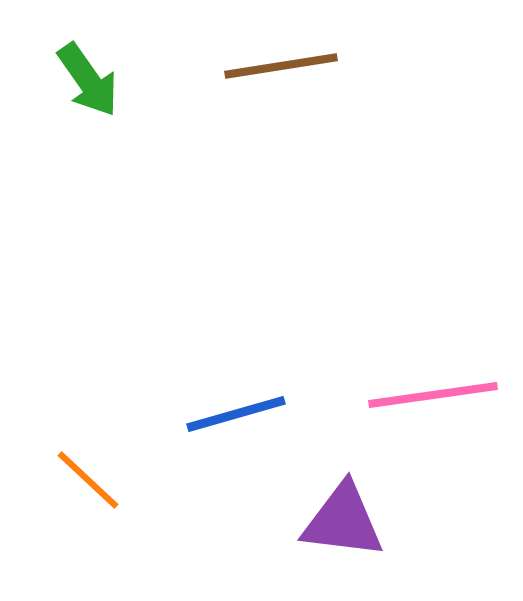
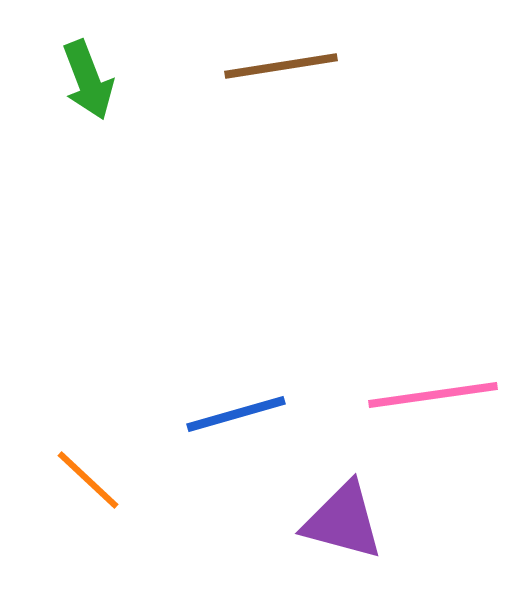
green arrow: rotated 14 degrees clockwise
purple triangle: rotated 8 degrees clockwise
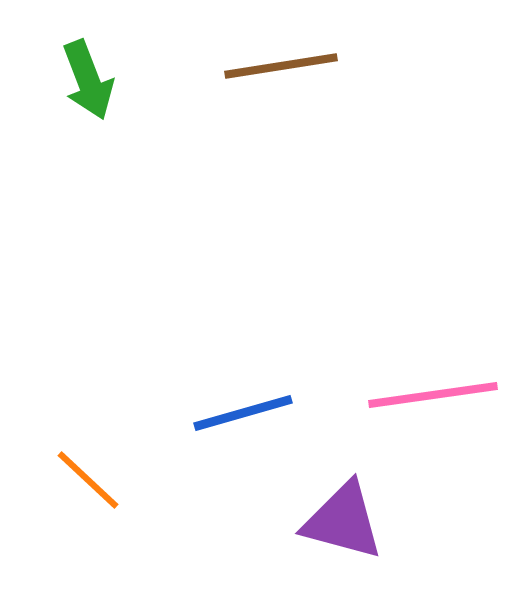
blue line: moved 7 px right, 1 px up
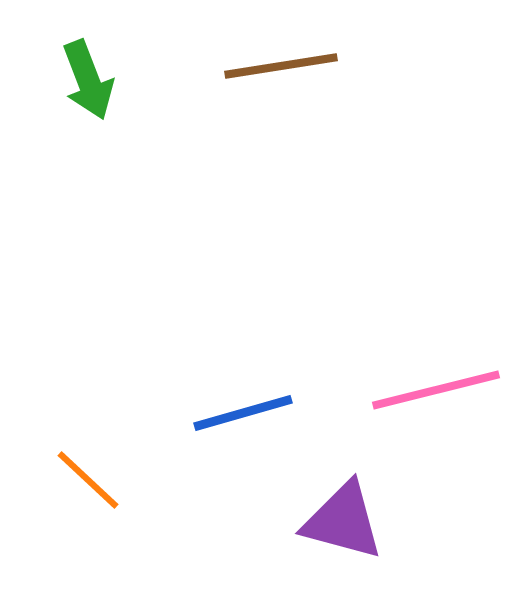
pink line: moved 3 px right, 5 px up; rotated 6 degrees counterclockwise
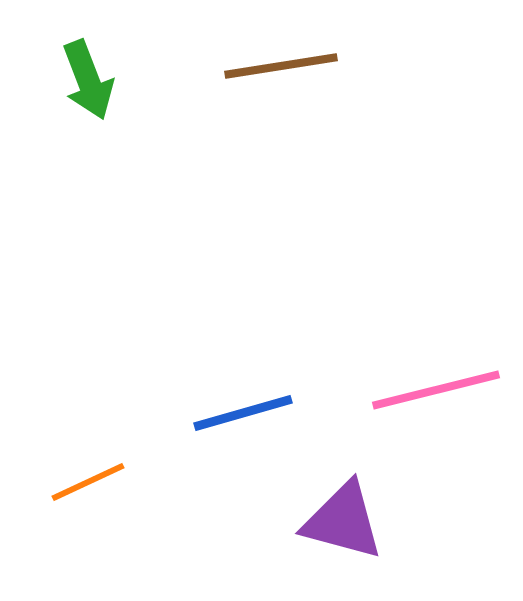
orange line: moved 2 px down; rotated 68 degrees counterclockwise
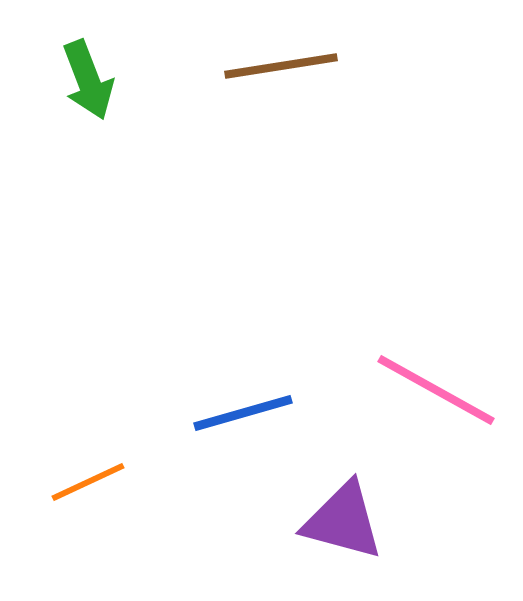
pink line: rotated 43 degrees clockwise
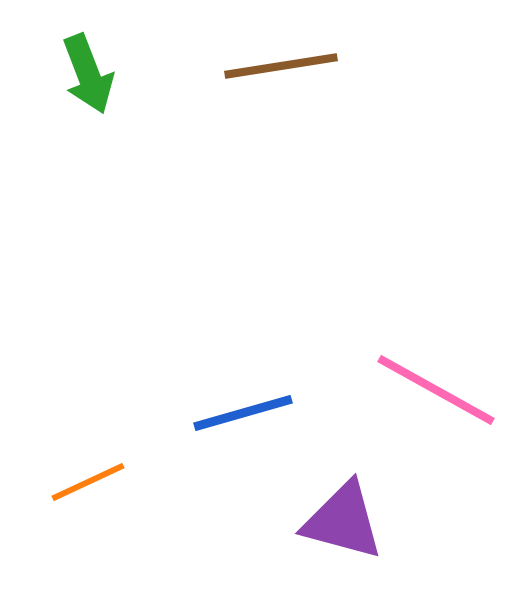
green arrow: moved 6 px up
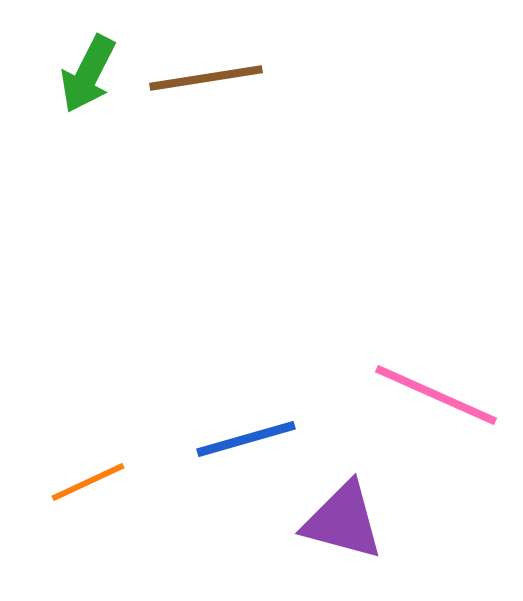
brown line: moved 75 px left, 12 px down
green arrow: rotated 48 degrees clockwise
pink line: moved 5 px down; rotated 5 degrees counterclockwise
blue line: moved 3 px right, 26 px down
